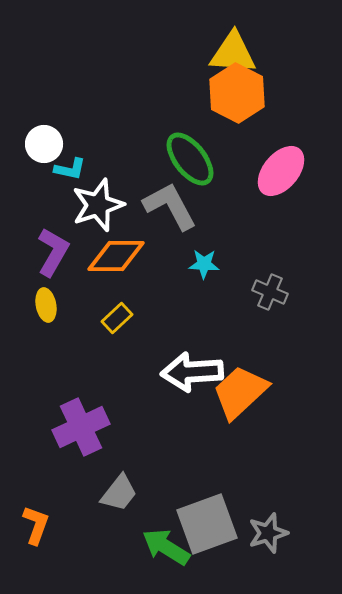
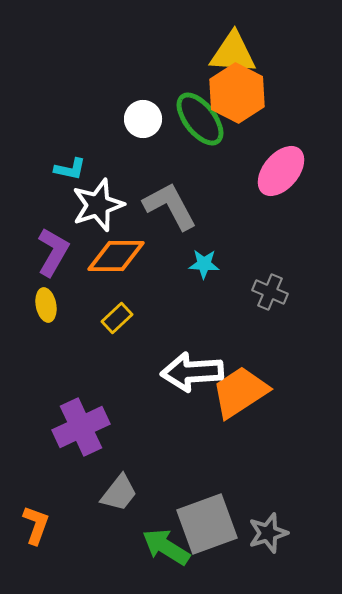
white circle: moved 99 px right, 25 px up
green ellipse: moved 10 px right, 40 px up
orange trapezoid: rotated 10 degrees clockwise
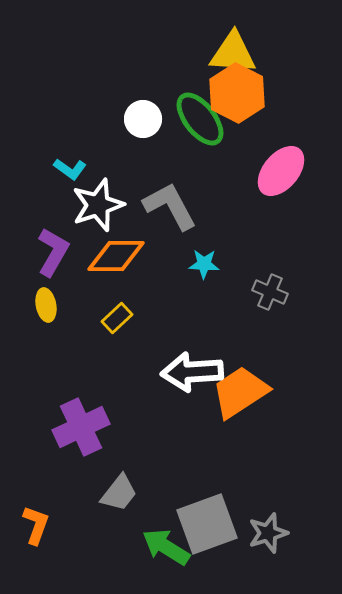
cyan L-shape: rotated 24 degrees clockwise
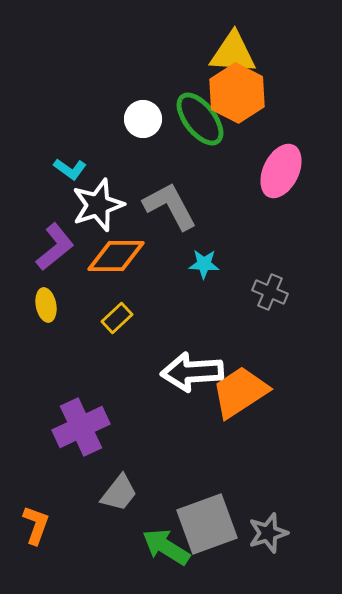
pink ellipse: rotated 14 degrees counterclockwise
purple L-shape: moved 2 px right, 5 px up; rotated 21 degrees clockwise
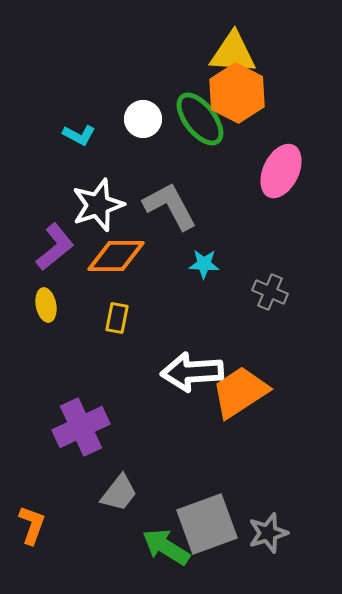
cyan L-shape: moved 9 px right, 34 px up; rotated 8 degrees counterclockwise
yellow rectangle: rotated 36 degrees counterclockwise
orange L-shape: moved 4 px left
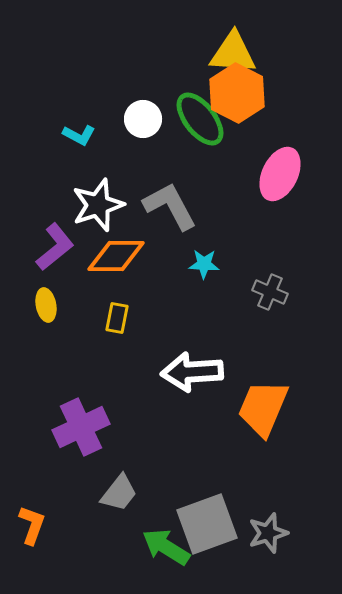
pink ellipse: moved 1 px left, 3 px down
orange trapezoid: moved 23 px right, 16 px down; rotated 34 degrees counterclockwise
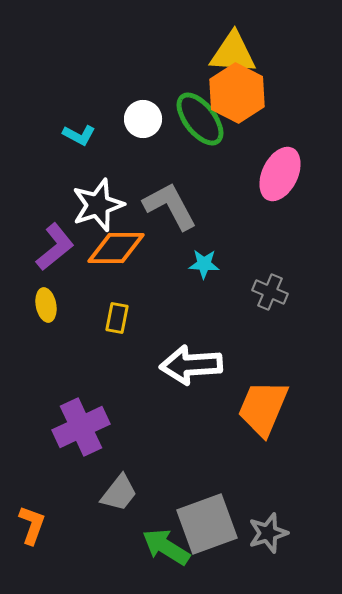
orange diamond: moved 8 px up
white arrow: moved 1 px left, 7 px up
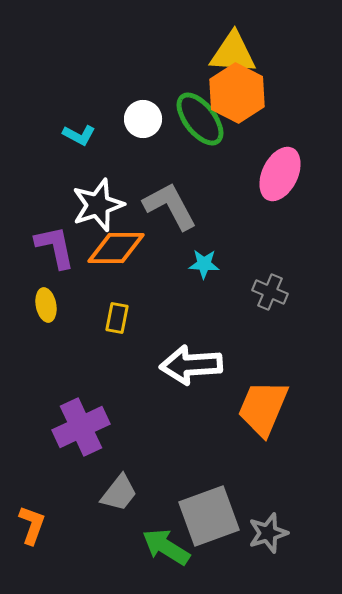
purple L-shape: rotated 63 degrees counterclockwise
gray square: moved 2 px right, 8 px up
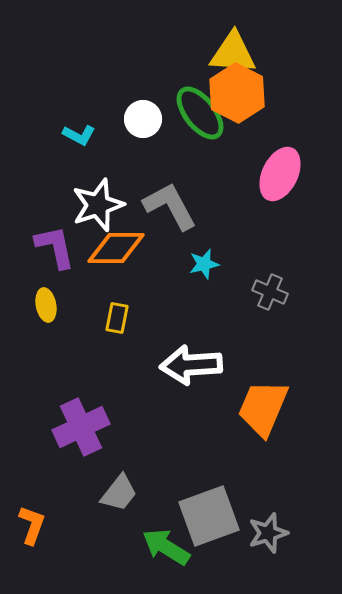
green ellipse: moved 6 px up
cyan star: rotated 16 degrees counterclockwise
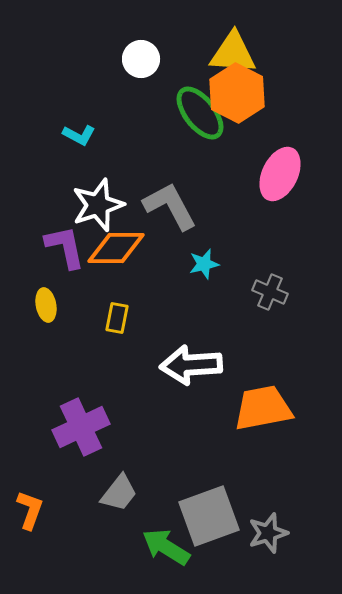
white circle: moved 2 px left, 60 px up
purple L-shape: moved 10 px right
orange trapezoid: rotated 56 degrees clockwise
orange L-shape: moved 2 px left, 15 px up
